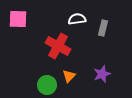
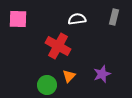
gray rectangle: moved 11 px right, 11 px up
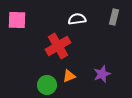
pink square: moved 1 px left, 1 px down
red cross: rotated 30 degrees clockwise
orange triangle: rotated 24 degrees clockwise
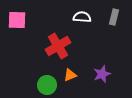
white semicircle: moved 5 px right, 2 px up; rotated 12 degrees clockwise
orange triangle: moved 1 px right, 1 px up
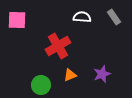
gray rectangle: rotated 49 degrees counterclockwise
green circle: moved 6 px left
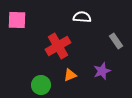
gray rectangle: moved 2 px right, 24 px down
purple star: moved 3 px up
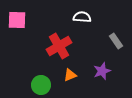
red cross: moved 1 px right
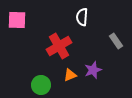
white semicircle: rotated 90 degrees counterclockwise
purple star: moved 9 px left, 1 px up
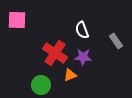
white semicircle: moved 13 px down; rotated 24 degrees counterclockwise
red cross: moved 4 px left, 7 px down; rotated 25 degrees counterclockwise
purple star: moved 10 px left, 13 px up; rotated 24 degrees clockwise
